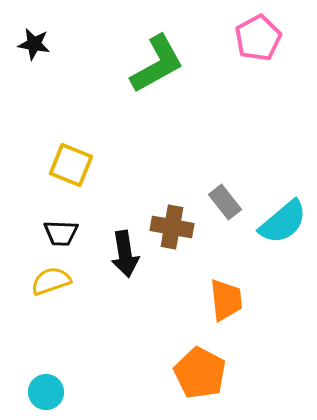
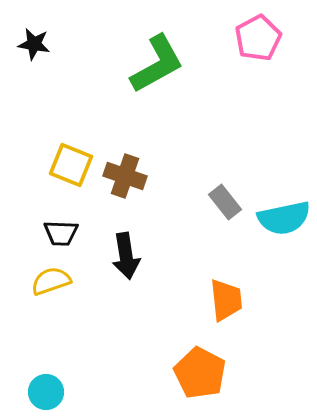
cyan semicircle: moved 1 px right, 4 px up; rotated 28 degrees clockwise
brown cross: moved 47 px left, 51 px up; rotated 9 degrees clockwise
black arrow: moved 1 px right, 2 px down
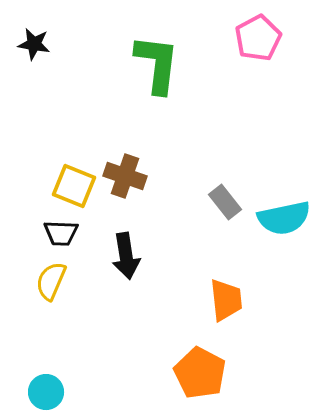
green L-shape: rotated 54 degrees counterclockwise
yellow square: moved 3 px right, 21 px down
yellow semicircle: rotated 48 degrees counterclockwise
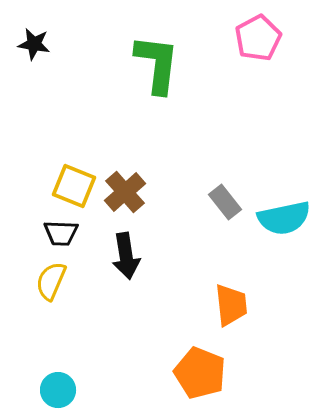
brown cross: moved 16 px down; rotated 30 degrees clockwise
orange trapezoid: moved 5 px right, 5 px down
orange pentagon: rotated 6 degrees counterclockwise
cyan circle: moved 12 px right, 2 px up
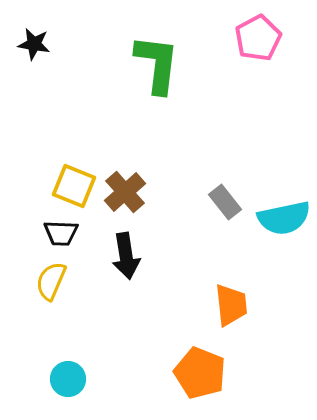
cyan circle: moved 10 px right, 11 px up
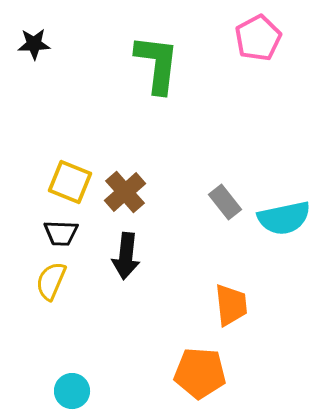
black star: rotated 12 degrees counterclockwise
yellow square: moved 4 px left, 4 px up
black arrow: rotated 15 degrees clockwise
orange pentagon: rotated 18 degrees counterclockwise
cyan circle: moved 4 px right, 12 px down
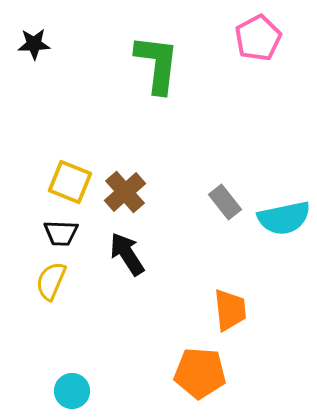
black arrow: moved 1 px right, 2 px up; rotated 141 degrees clockwise
orange trapezoid: moved 1 px left, 5 px down
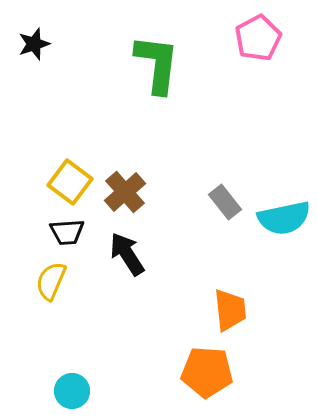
black star: rotated 16 degrees counterclockwise
yellow square: rotated 15 degrees clockwise
black trapezoid: moved 6 px right, 1 px up; rotated 6 degrees counterclockwise
orange pentagon: moved 7 px right, 1 px up
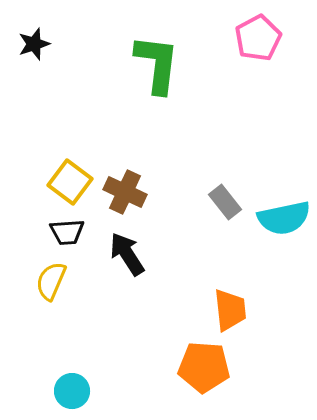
brown cross: rotated 24 degrees counterclockwise
orange pentagon: moved 3 px left, 5 px up
